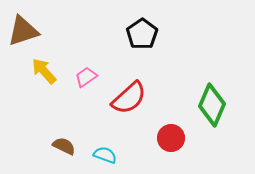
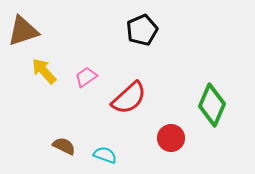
black pentagon: moved 4 px up; rotated 12 degrees clockwise
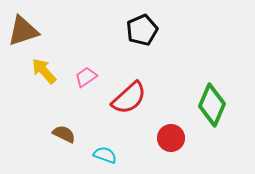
brown semicircle: moved 12 px up
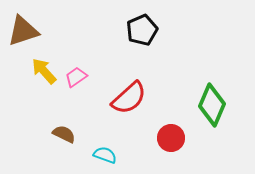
pink trapezoid: moved 10 px left
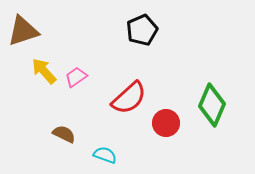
red circle: moved 5 px left, 15 px up
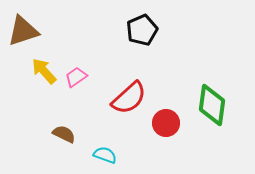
green diamond: rotated 15 degrees counterclockwise
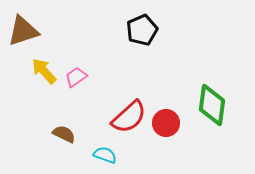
red semicircle: moved 19 px down
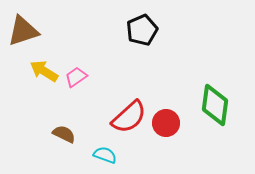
yellow arrow: rotated 16 degrees counterclockwise
green diamond: moved 3 px right
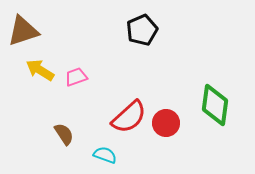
yellow arrow: moved 4 px left, 1 px up
pink trapezoid: rotated 15 degrees clockwise
brown semicircle: rotated 30 degrees clockwise
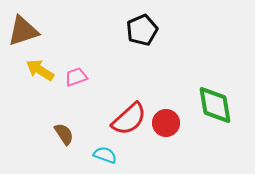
green diamond: rotated 18 degrees counterclockwise
red semicircle: moved 2 px down
